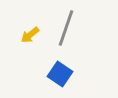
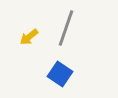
yellow arrow: moved 1 px left, 2 px down
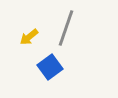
blue square: moved 10 px left, 7 px up; rotated 20 degrees clockwise
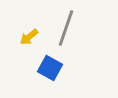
blue square: moved 1 px down; rotated 25 degrees counterclockwise
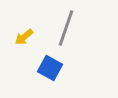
yellow arrow: moved 5 px left
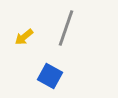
blue square: moved 8 px down
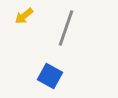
yellow arrow: moved 21 px up
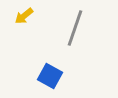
gray line: moved 9 px right
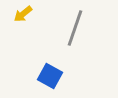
yellow arrow: moved 1 px left, 2 px up
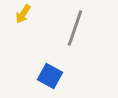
yellow arrow: rotated 18 degrees counterclockwise
